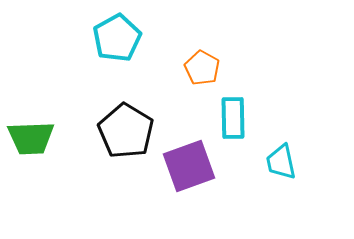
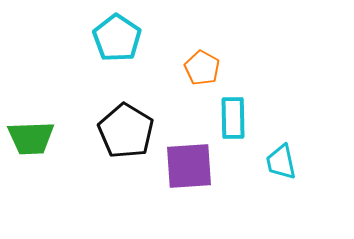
cyan pentagon: rotated 9 degrees counterclockwise
purple square: rotated 16 degrees clockwise
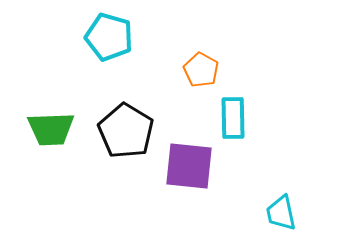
cyan pentagon: moved 8 px left, 1 px up; rotated 18 degrees counterclockwise
orange pentagon: moved 1 px left, 2 px down
green trapezoid: moved 20 px right, 9 px up
cyan trapezoid: moved 51 px down
purple square: rotated 10 degrees clockwise
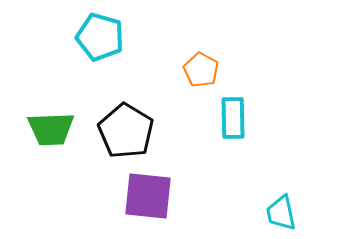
cyan pentagon: moved 9 px left
purple square: moved 41 px left, 30 px down
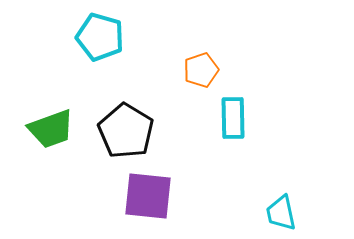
orange pentagon: rotated 24 degrees clockwise
green trapezoid: rotated 18 degrees counterclockwise
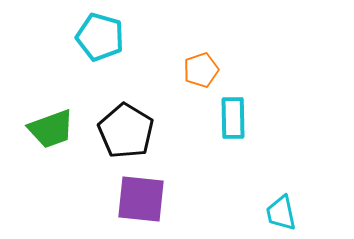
purple square: moved 7 px left, 3 px down
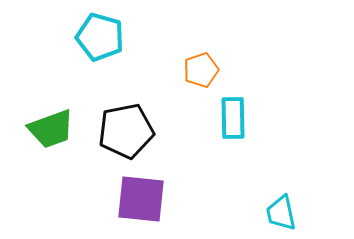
black pentagon: rotated 30 degrees clockwise
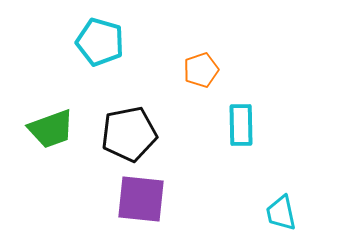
cyan pentagon: moved 5 px down
cyan rectangle: moved 8 px right, 7 px down
black pentagon: moved 3 px right, 3 px down
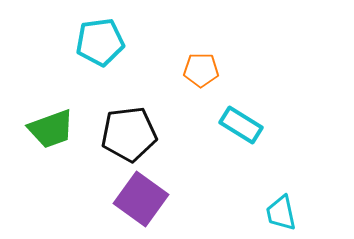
cyan pentagon: rotated 24 degrees counterclockwise
orange pentagon: rotated 20 degrees clockwise
cyan rectangle: rotated 57 degrees counterclockwise
black pentagon: rotated 4 degrees clockwise
purple square: rotated 30 degrees clockwise
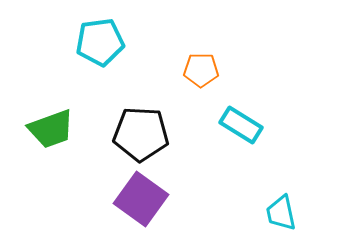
black pentagon: moved 12 px right; rotated 10 degrees clockwise
